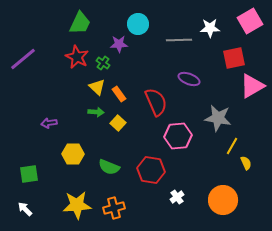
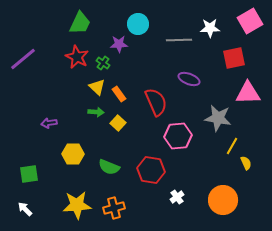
pink triangle: moved 4 px left, 7 px down; rotated 28 degrees clockwise
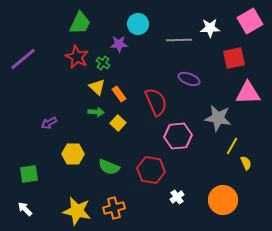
purple arrow: rotated 21 degrees counterclockwise
yellow star: moved 6 px down; rotated 16 degrees clockwise
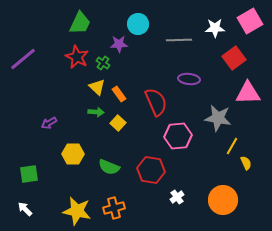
white star: moved 5 px right
red square: rotated 25 degrees counterclockwise
purple ellipse: rotated 15 degrees counterclockwise
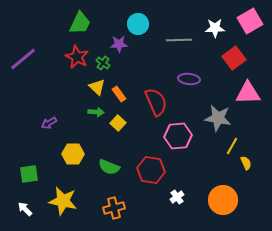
yellow star: moved 14 px left, 10 px up
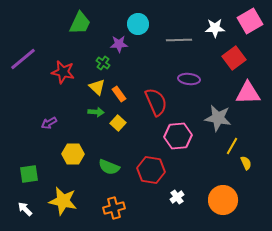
red star: moved 14 px left, 15 px down; rotated 15 degrees counterclockwise
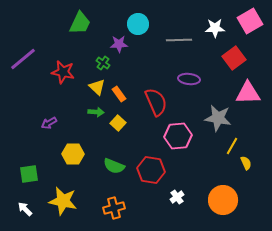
green semicircle: moved 5 px right, 1 px up
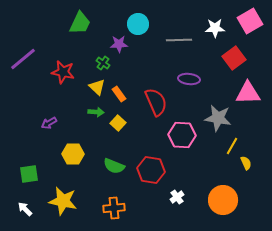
pink hexagon: moved 4 px right, 1 px up; rotated 8 degrees clockwise
orange cross: rotated 10 degrees clockwise
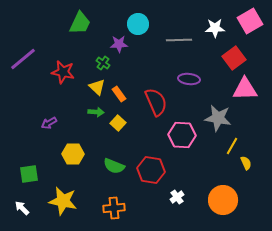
pink triangle: moved 3 px left, 4 px up
white arrow: moved 3 px left, 1 px up
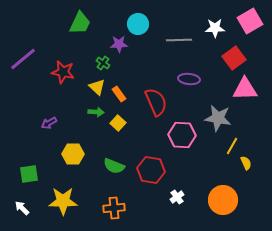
yellow star: rotated 12 degrees counterclockwise
